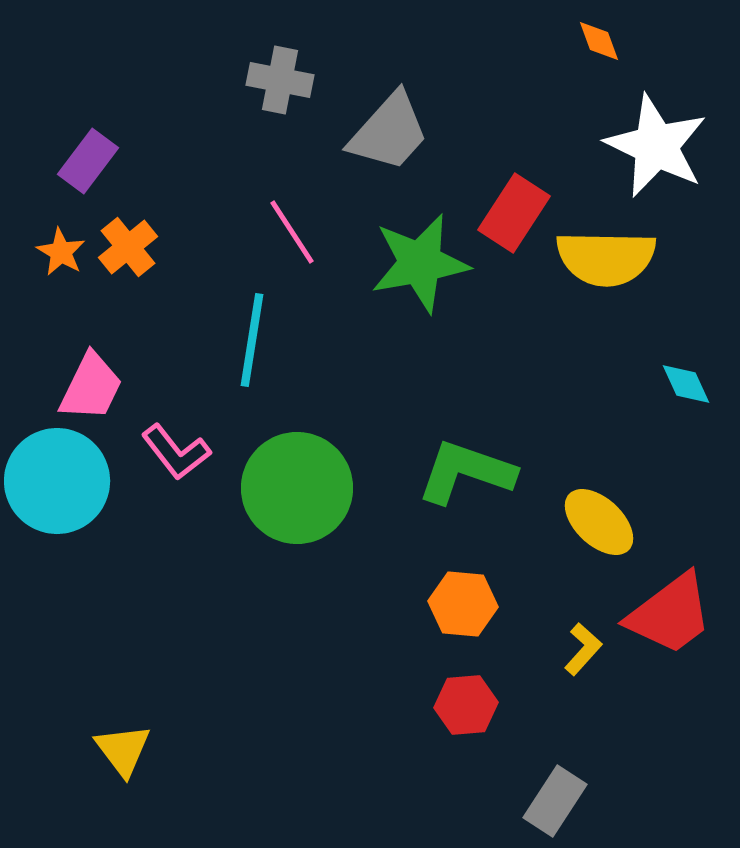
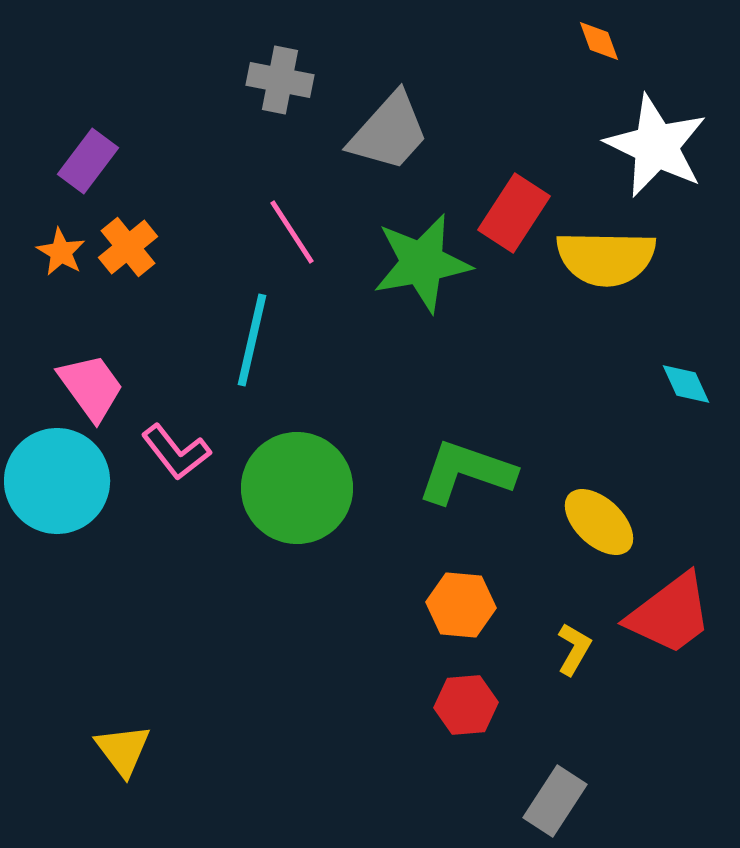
green star: moved 2 px right
cyan line: rotated 4 degrees clockwise
pink trapezoid: rotated 62 degrees counterclockwise
orange hexagon: moved 2 px left, 1 px down
yellow L-shape: moved 9 px left; rotated 12 degrees counterclockwise
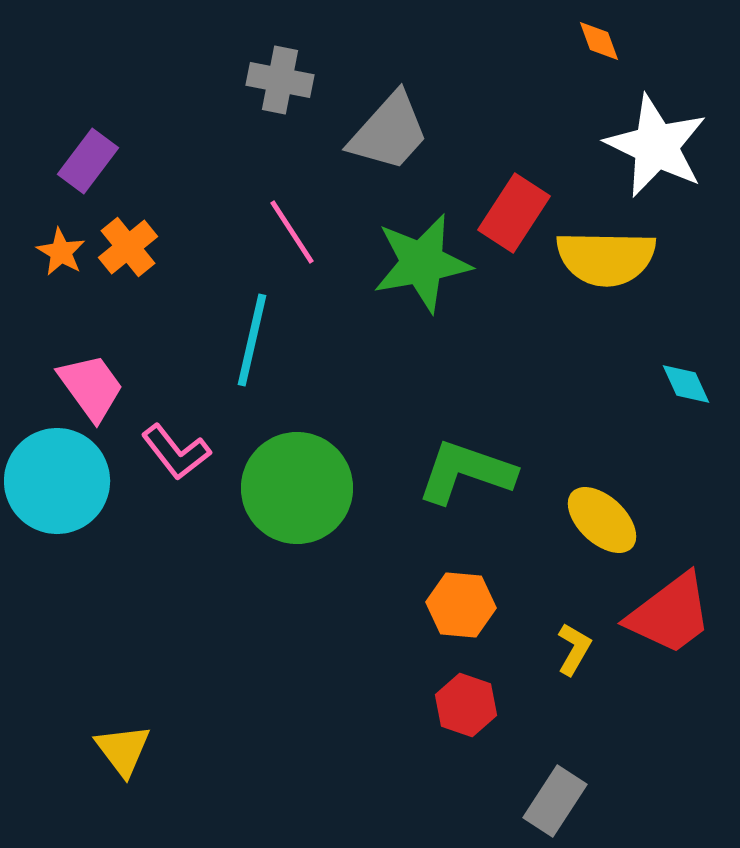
yellow ellipse: moved 3 px right, 2 px up
red hexagon: rotated 24 degrees clockwise
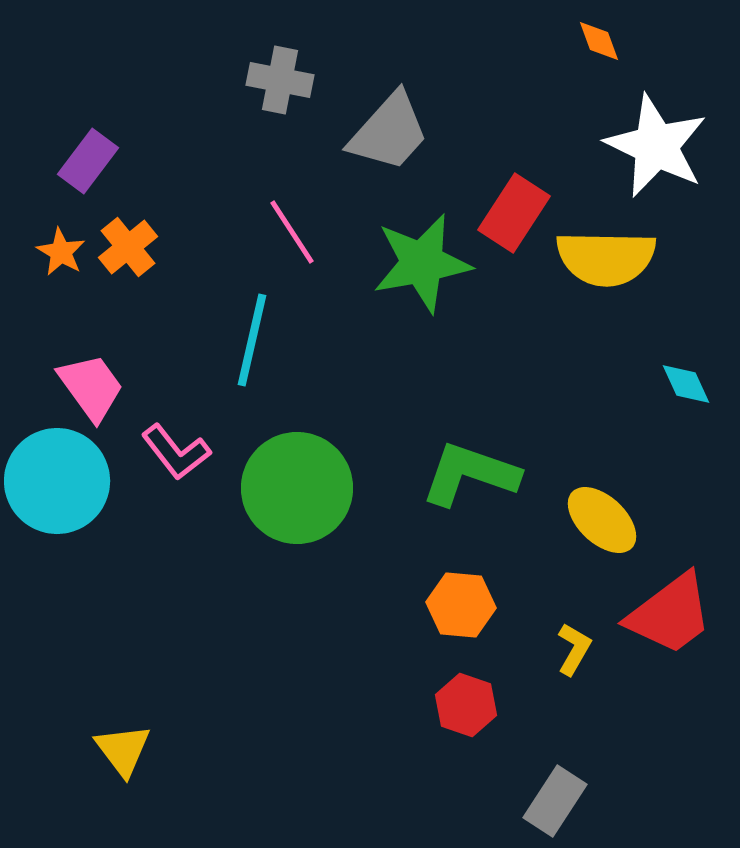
green L-shape: moved 4 px right, 2 px down
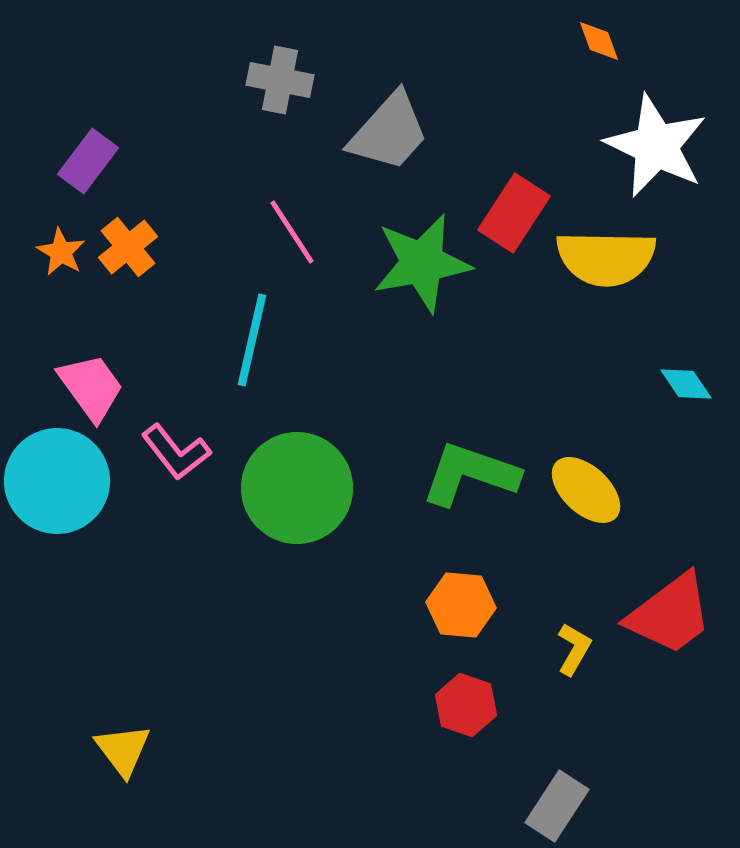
cyan diamond: rotated 10 degrees counterclockwise
yellow ellipse: moved 16 px left, 30 px up
gray rectangle: moved 2 px right, 5 px down
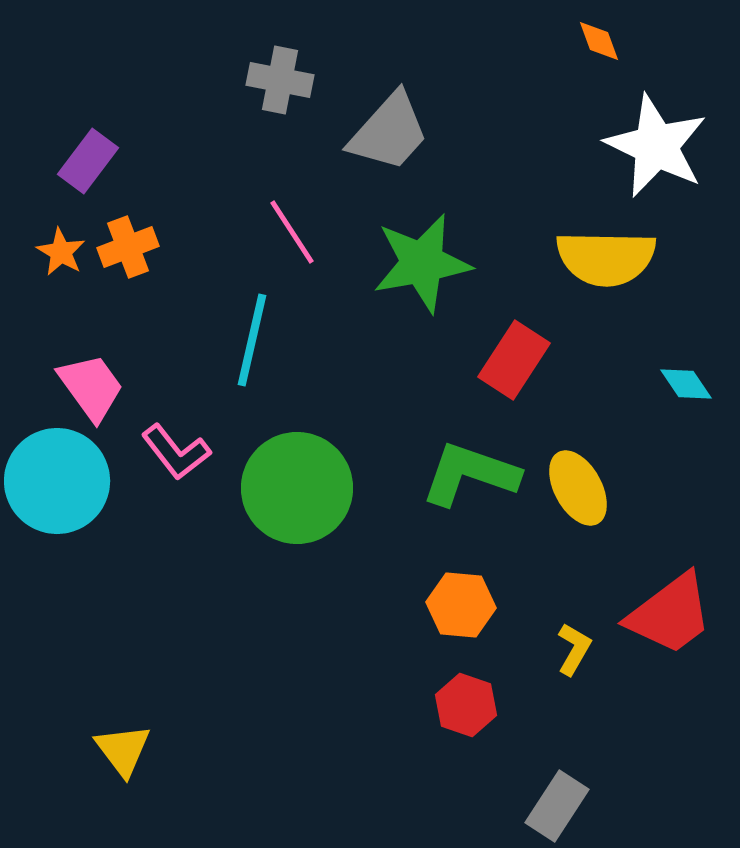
red rectangle: moved 147 px down
orange cross: rotated 18 degrees clockwise
yellow ellipse: moved 8 px left, 2 px up; rotated 18 degrees clockwise
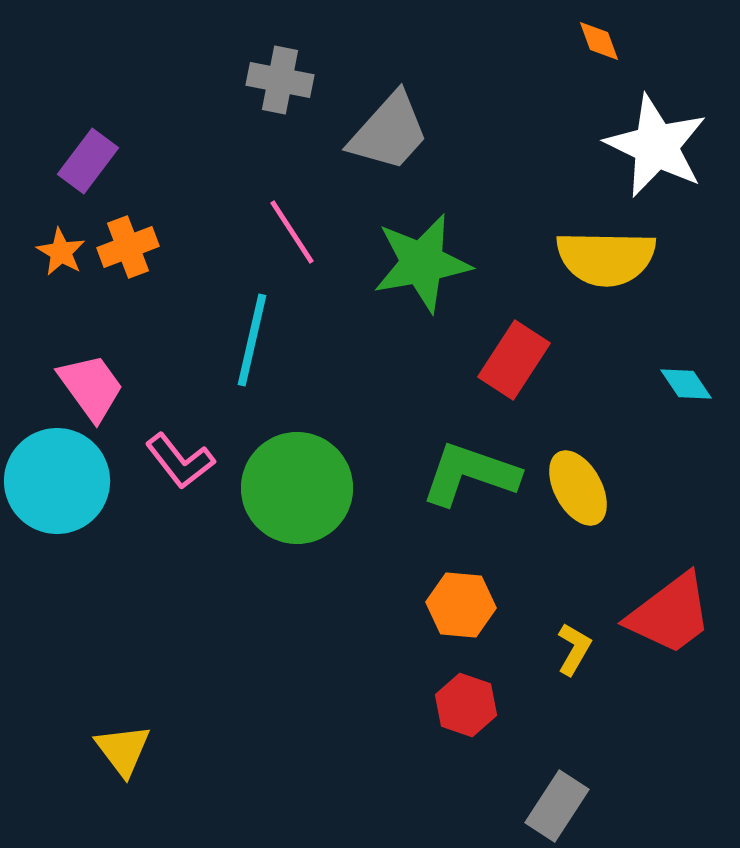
pink L-shape: moved 4 px right, 9 px down
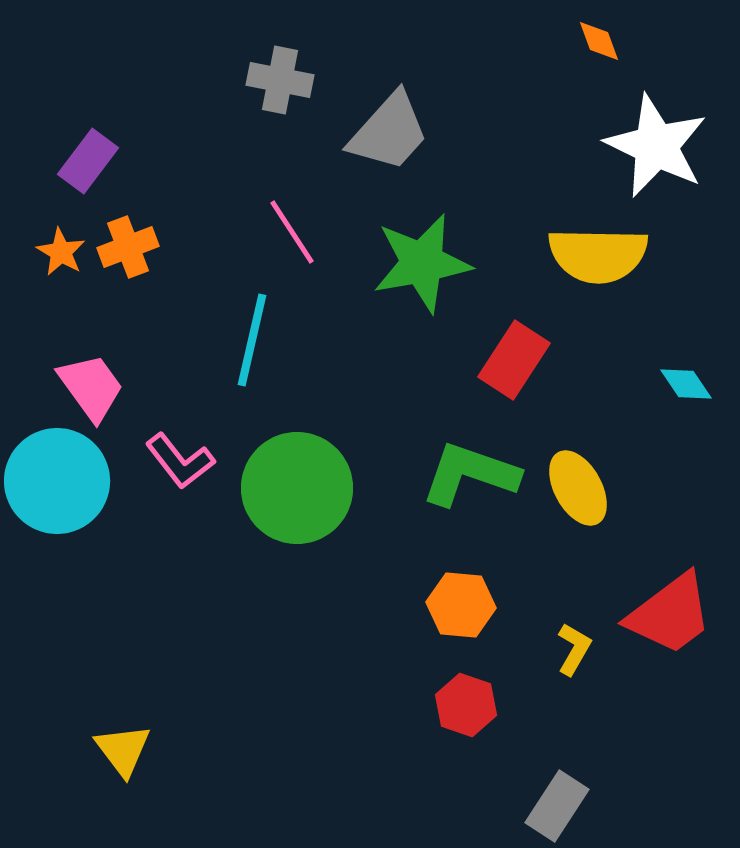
yellow semicircle: moved 8 px left, 3 px up
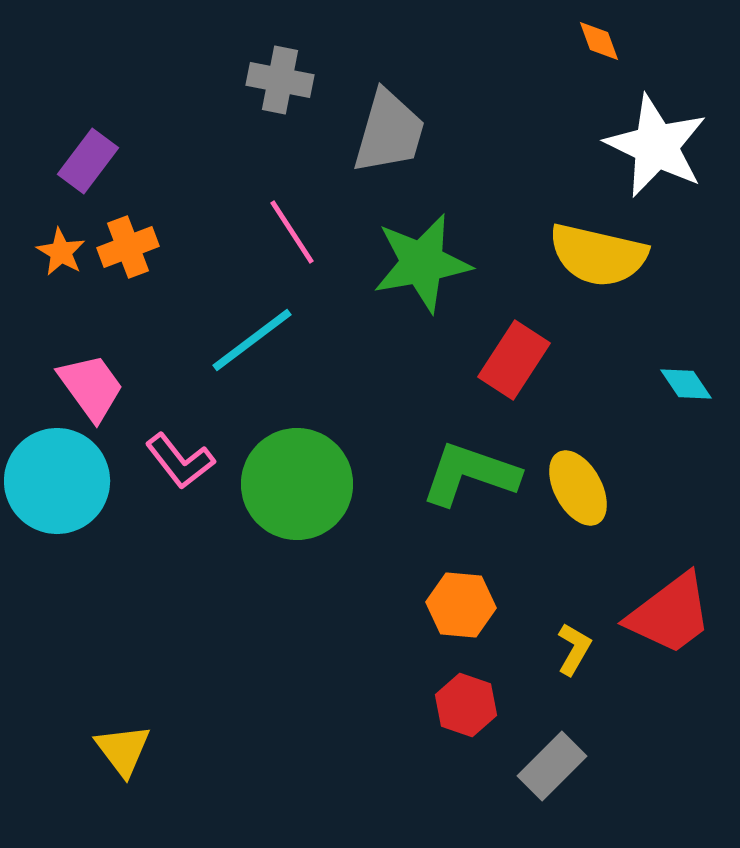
gray trapezoid: rotated 26 degrees counterclockwise
yellow semicircle: rotated 12 degrees clockwise
cyan line: rotated 40 degrees clockwise
green circle: moved 4 px up
gray rectangle: moved 5 px left, 40 px up; rotated 12 degrees clockwise
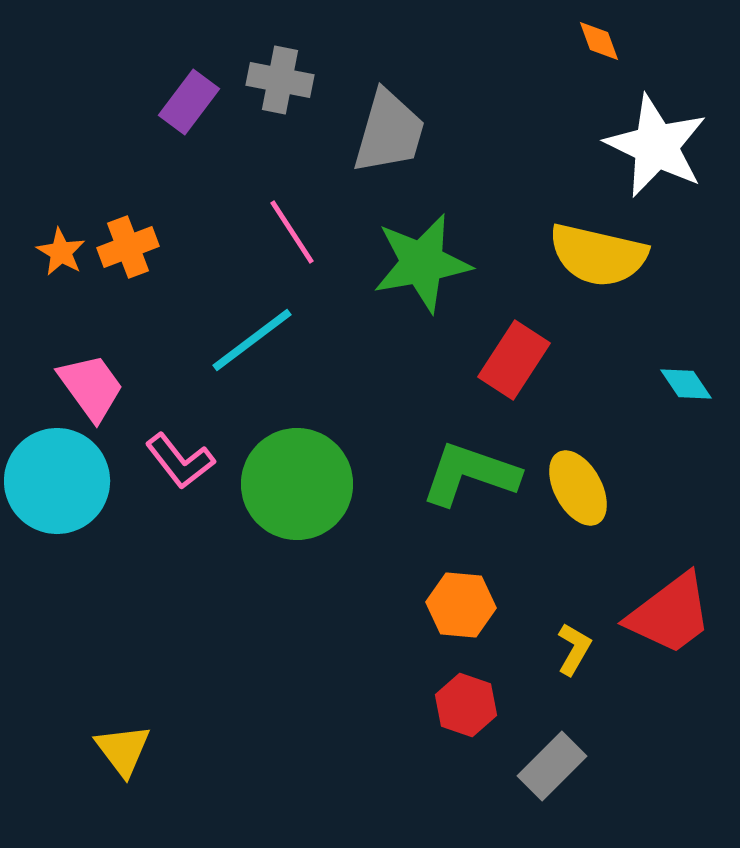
purple rectangle: moved 101 px right, 59 px up
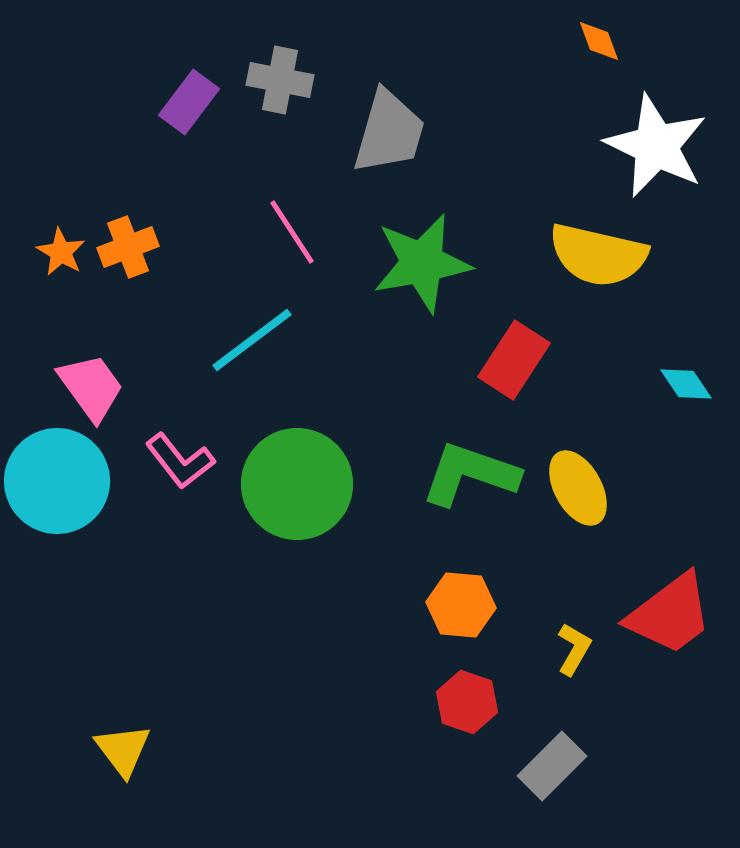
red hexagon: moved 1 px right, 3 px up
